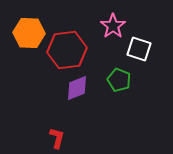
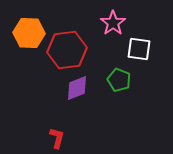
pink star: moved 3 px up
white square: rotated 10 degrees counterclockwise
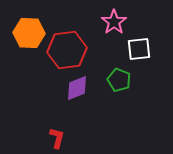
pink star: moved 1 px right, 1 px up
white square: rotated 15 degrees counterclockwise
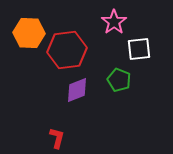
purple diamond: moved 2 px down
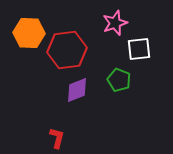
pink star: moved 1 px right, 1 px down; rotated 15 degrees clockwise
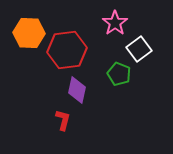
pink star: rotated 15 degrees counterclockwise
white square: rotated 30 degrees counterclockwise
green pentagon: moved 6 px up
purple diamond: rotated 56 degrees counterclockwise
red L-shape: moved 6 px right, 18 px up
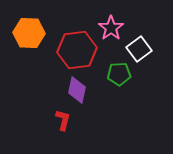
pink star: moved 4 px left, 5 px down
red hexagon: moved 10 px right
green pentagon: rotated 25 degrees counterclockwise
